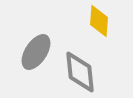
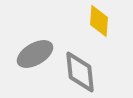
gray ellipse: moved 1 px left, 2 px down; rotated 27 degrees clockwise
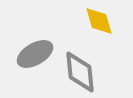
yellow diamond: rotated 20 degrees counterclockwise
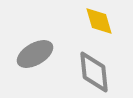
gray diamond: moved 14 px right
